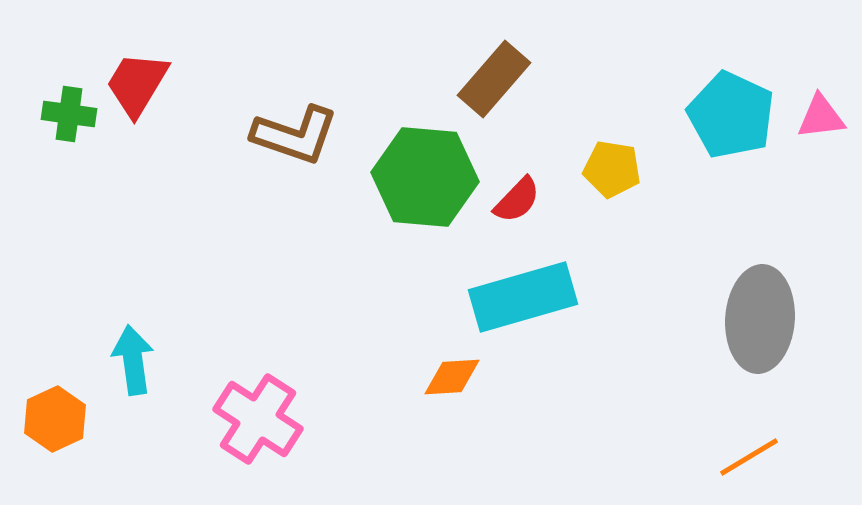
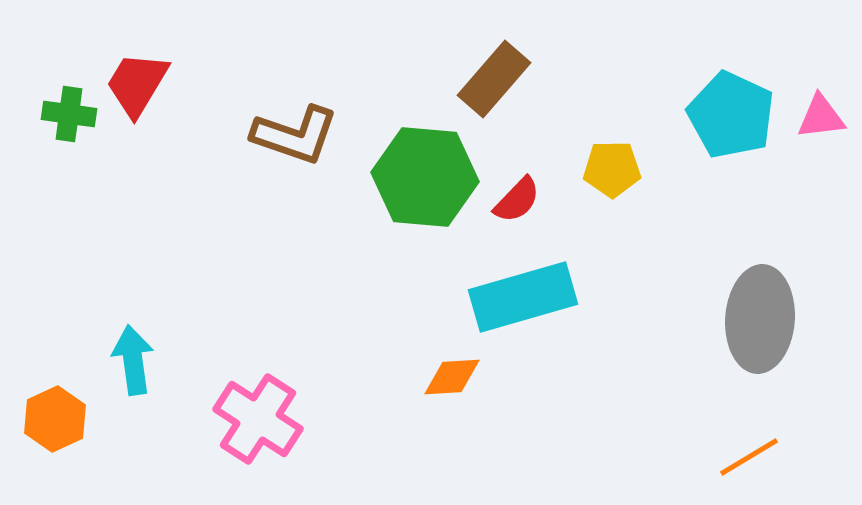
yellow pentagon: rotated 10 degrees counterclockwise
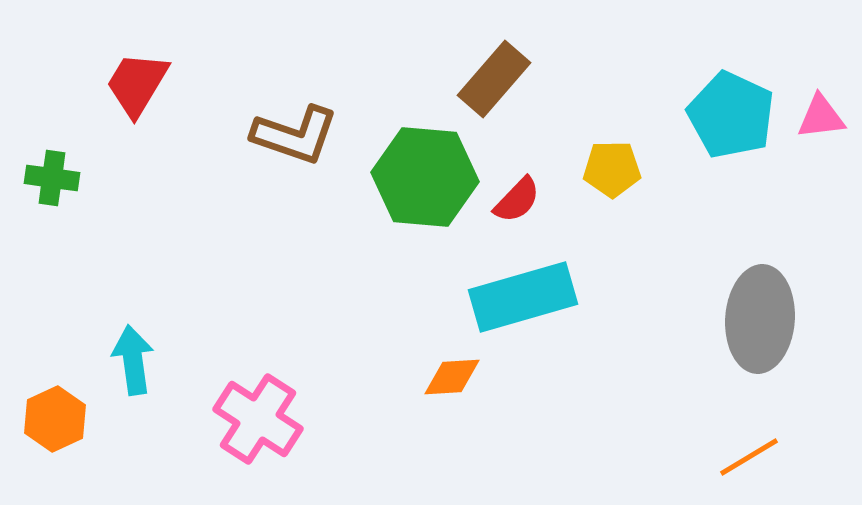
green cross: moved 17 px left, 64 px down
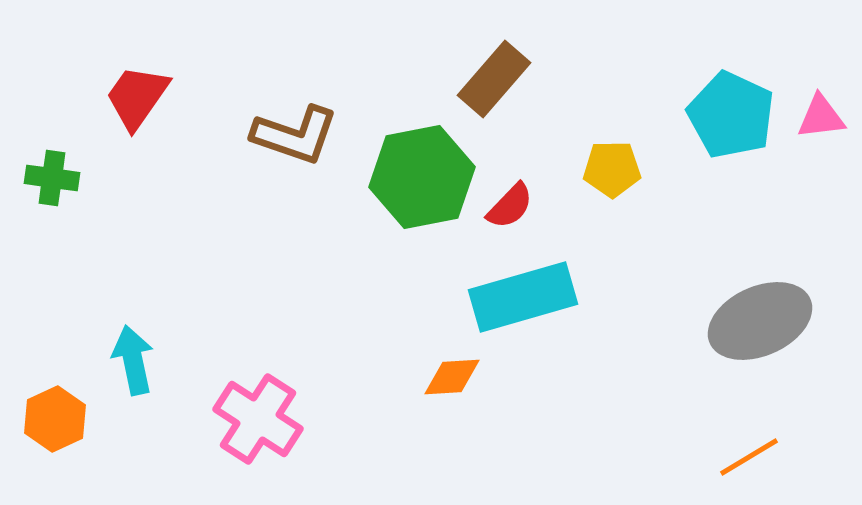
red trapezoid: moved 13 px down; rotated 4 degrees clockwise
green hexagon: moved 3 px left; rotated 16 degrees counterclockwise
red semicircle: moved 7 px left, 6 px down
gray ellipse: moved 2 px down; rotated 62 degrees clockwise
cyan arrow: rotated 4 degrees counterclockwise
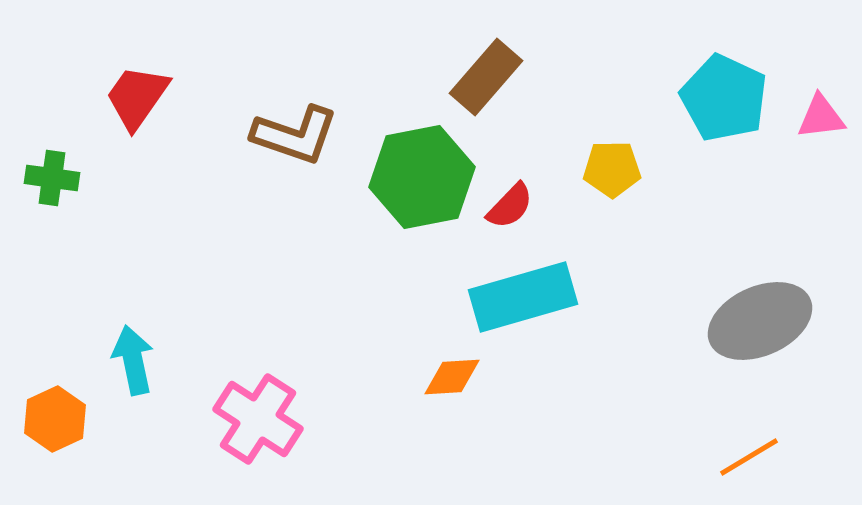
brown rectangle: moved 8 px left, 2 px up
cyan pentagon: moved 7 px left, 17 px up
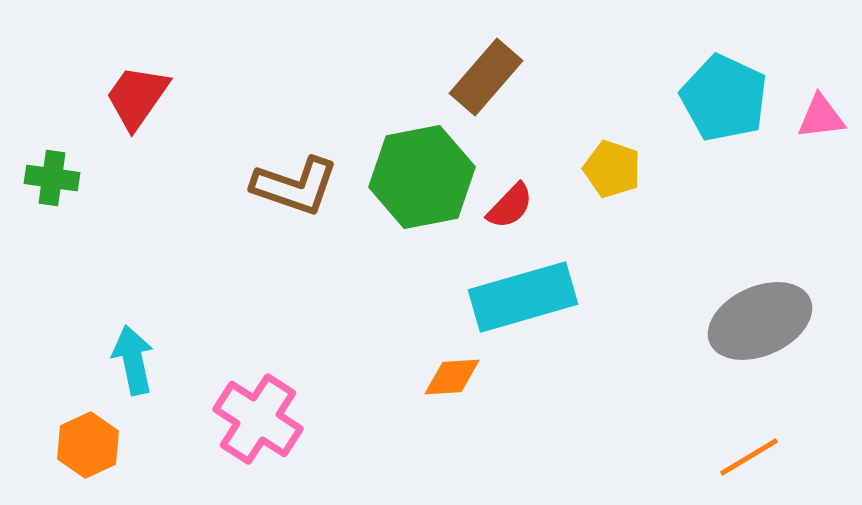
brown L-shape: moved 51 px down
yellow pentagon: rotated 20 degrees clockwise
orange hexagon: moved 33 px right, 26 px down
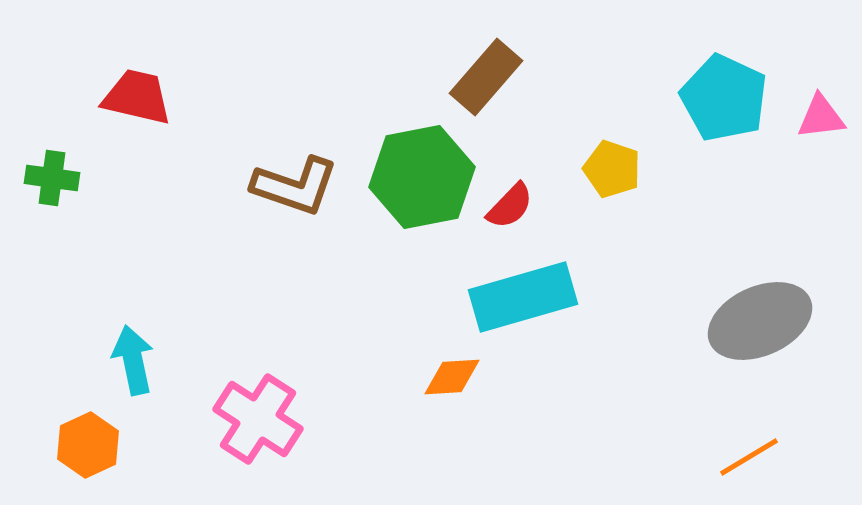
red trapezoid: rotated 68 degrees clockwise
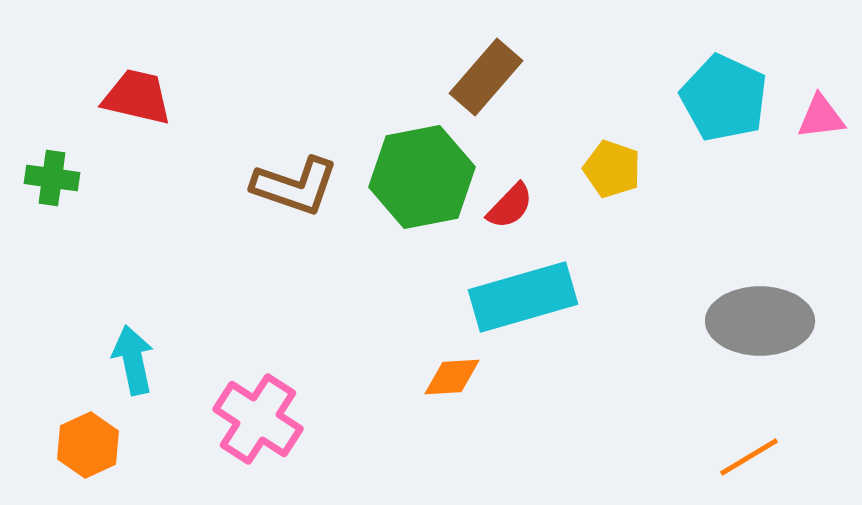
gray ellipse: rotated 24 degrees clockwise
